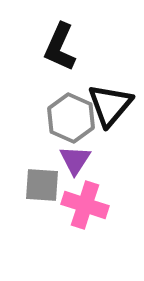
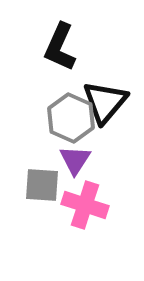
black triangle: moved 5 px left, 3 px up
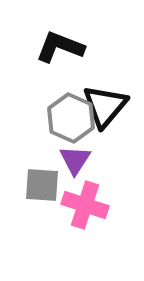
black L-shape: rotated 87 degrees clockwise
black triangle: moved 4 px down
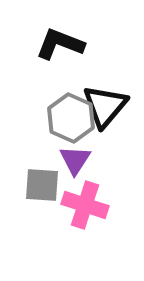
black L-shape: moved 3 px up
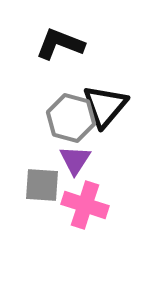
gray hexagon: rotated 9 degrees counterclockwise
